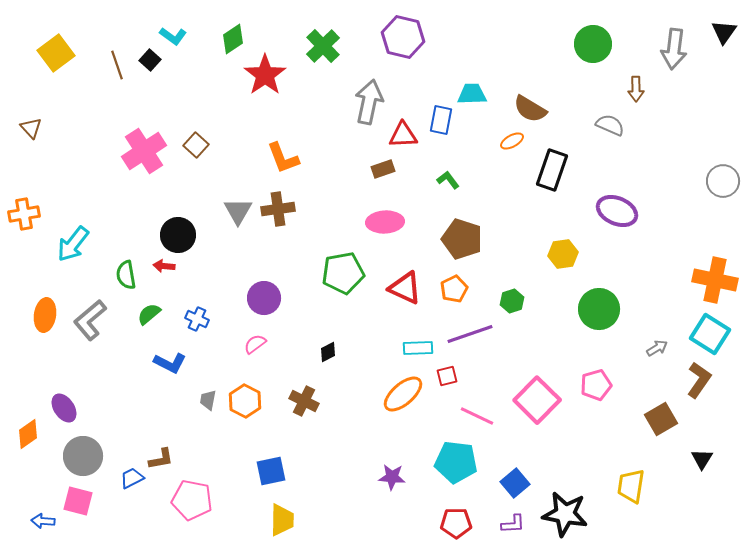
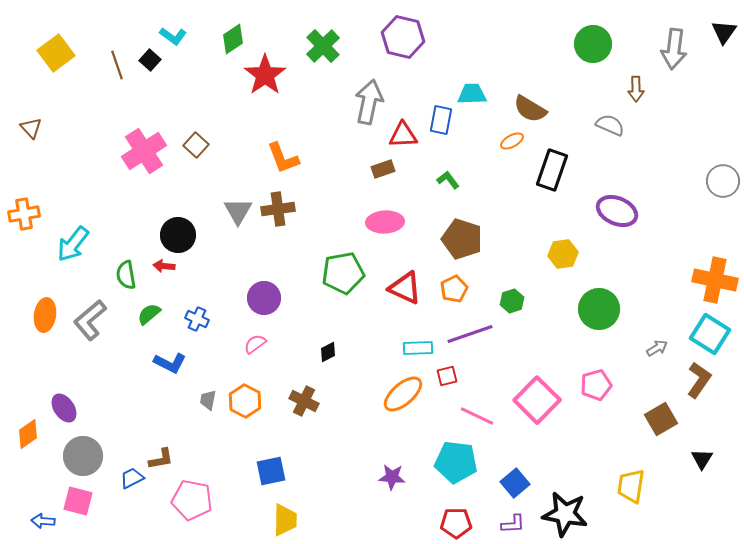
yellow trapezoid at (282, 520): moved 3 px right
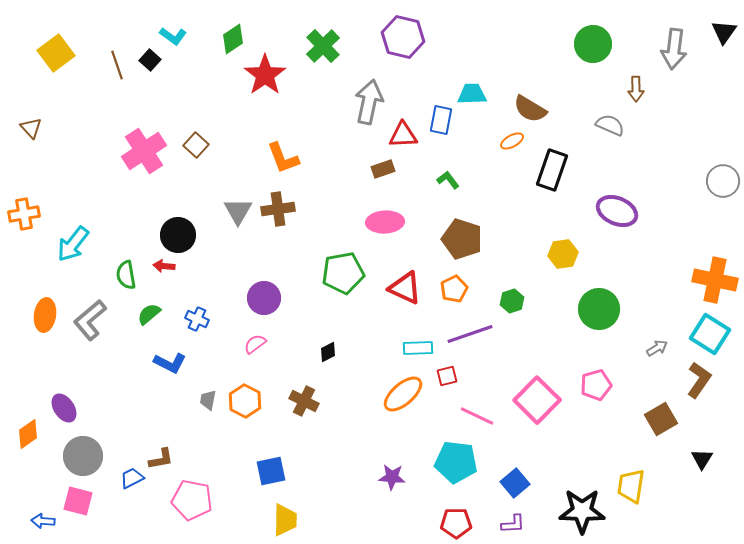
black star at (565, 514): moved 17 px right, 3 px up; rotated 9 degrees counterclockwise
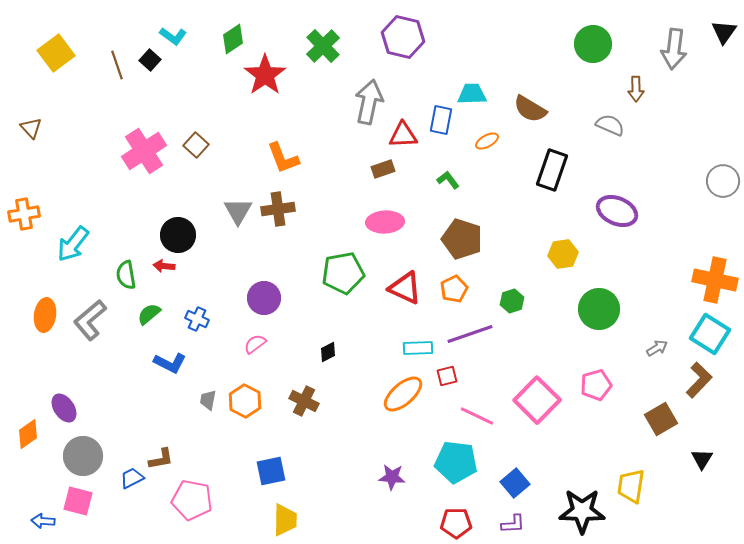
orange ellipse at (512, 141): moved 25 px left
brown L-shape at (699, 380): rotated 9 degrees clockwise
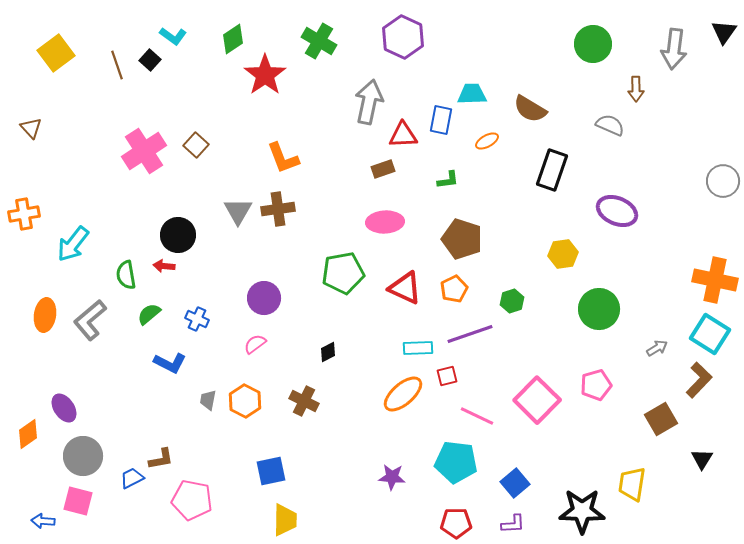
purple hexagon at (403, 37): rotated 12 degrees clockwise
green cross at (323, 46): moved 4 px left, 5 px up; rotated 16 degrees counterclockwise
green L-shape at (448, 180): rotated 120 degrees clockwise
yellow trapezoid at (631, 486): moved 1 px right, 2 px up
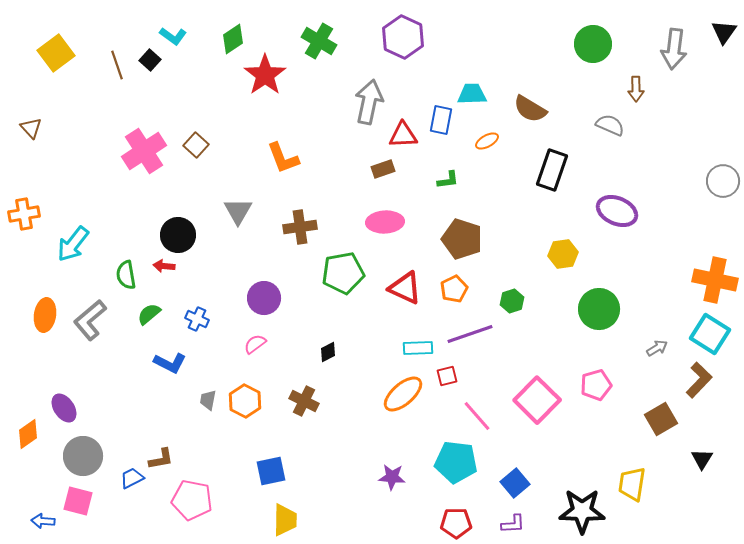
brown cross at (278, 209): moved 22 px right, 18 px down
pink line at (477, 416): rotated 24 degrees clockwise
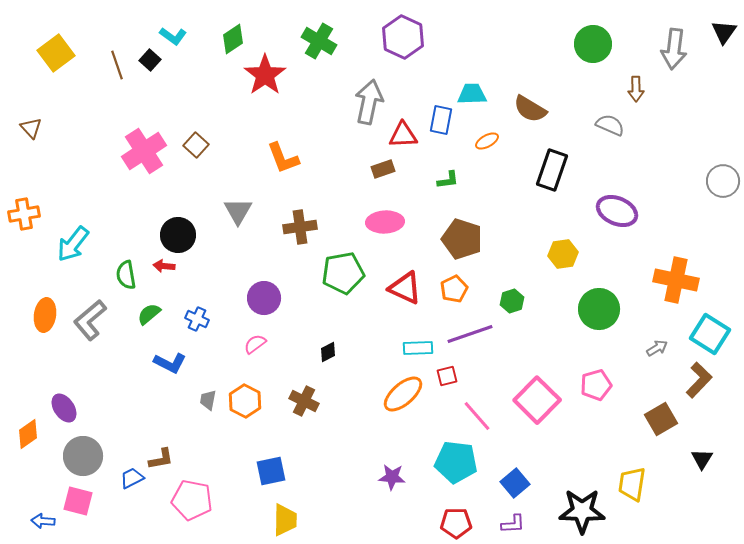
orange cross at (715, 280): moved 39 px left
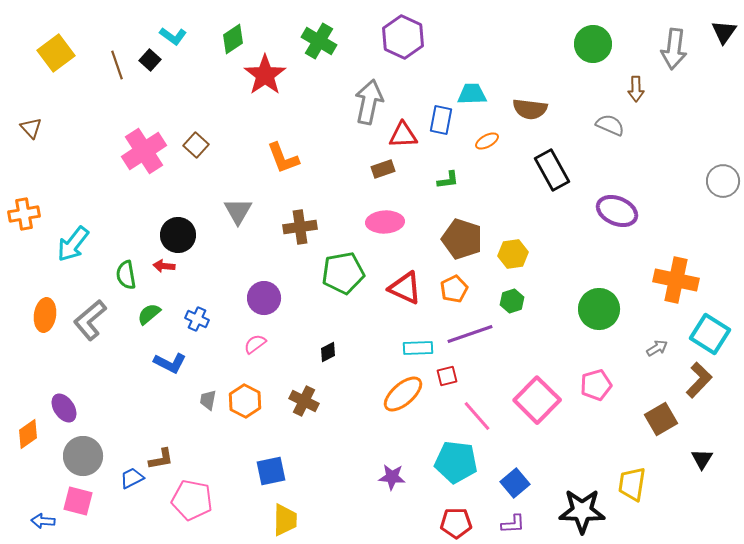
brown semicircle at (530, 109): rotated 24 degrees counterclockwise
black rectangle at (552, 170): rotated 48 degrees counterclockwise
yellow hexagon at (563, 254): moved 50 px left
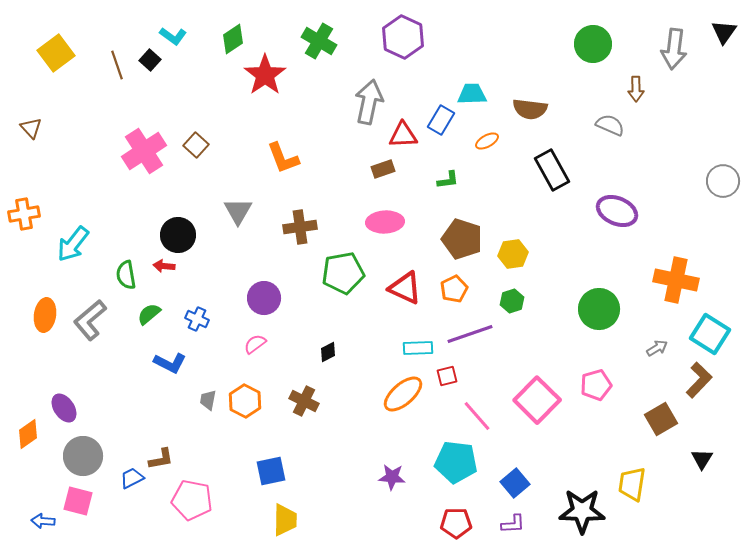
blue rectangle at (441, 120): rotated 20 degrees clockwise
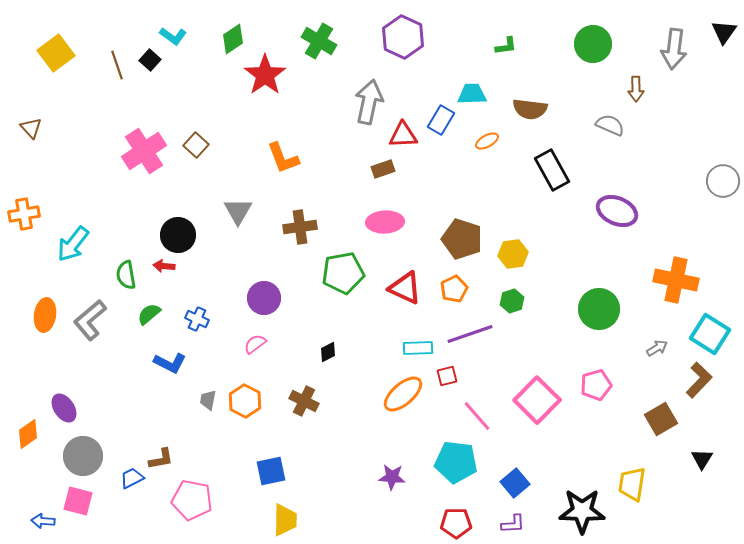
green L-shape at (448, 180): moved 58 px right, 134 px up
